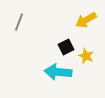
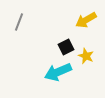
cyan arrow: rotated 28 degrees counterclockwise
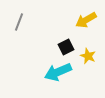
yellow star: moved 2 px right
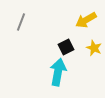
gray line: moved 2 px right
yellow star: moved 6 px right, 8 px up
cyan arrow: rotated 124 degrees clockwise
